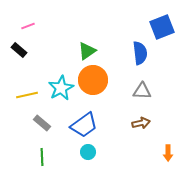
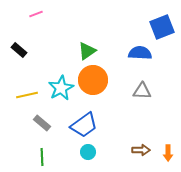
pink line: moved 8 px right, 12 px up
blue semicircle: rotated 80 degrees counterclockwise
brown arrow: moved 27 px down; rotated 12 degrees clockwise
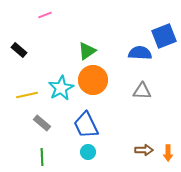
pink line: moved 9 px right, 1 px down
blue square: moved 2 px right, 9 px down
blue trapezoid: moved 2 px right; rotated 100 degrees clockwise
brown arrow: moved 3 px right
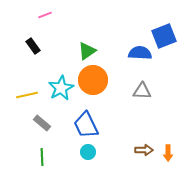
black rectangle: moved 14 px right, 4 px up; rotated 14 degrees clockwise
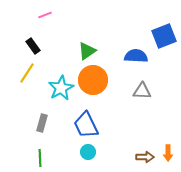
blue semicircle: moved 4 px left, 3 px down
yellow line: moved 22 px up; rotated 45 degrees counterclockwise
gray rectangle: rotated 66 degrees clockwise
brown arrow: moved 1 px right, 7 px down
green line: moved 2 px left, 1 px down
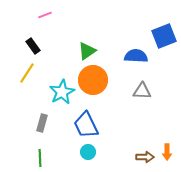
cyan star: moved 1 px right, 4 px down
orange arrow: moved 1 px left, 1 px up
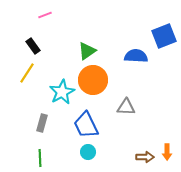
gray triangle: moved 16 px left, 16 px down
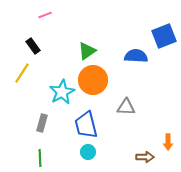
yellow line: moved 5 px left
blue trapezoid: rotated 12 degrees clockwise
orange arrow: moved 1 px right, 10 px up
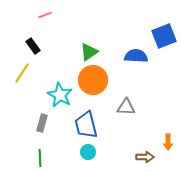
green triangle: moved 2 px right, 1 px down
cyan star: moved 2 px left, 3 px down; rotated 15 degrees counterclockwise
